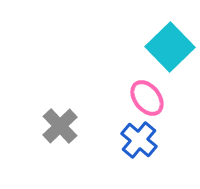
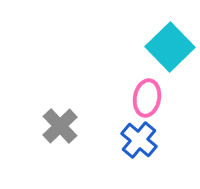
pink ellipse: rotated 48 degrees clockwise
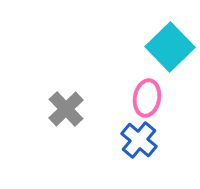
gray cross: moved 6 px right, 17 px up
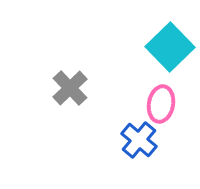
pink ellipse: moved 14 px right, 6 px down
gray cross: moved 4 px right, 21 px up
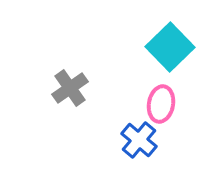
gray cross: rotated 9 degrees clockwise
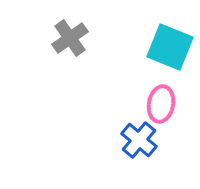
cyan square: rotated 24 degrees counterclockwise
gray cross: moved 50 px up
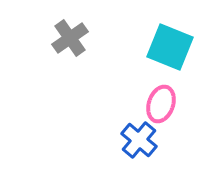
pink ellipse: rotated 9 degrees clockwise
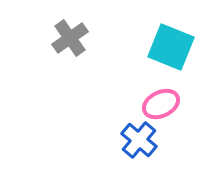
cyan square: moved 1 px right
pink ellipse: rotated 45 degrees clockwise
